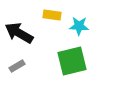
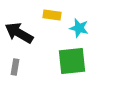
cyan star: moved 2 px down; rotated 12 degrees clockwise
green square: rotated 8 degrees clockwise
gray rectangle: moved 2 px left, 1 px down; rotated 49 degrees counterclockwise
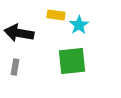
yellow rectangle: moved 4 px right
cyan star: moved 3 px up; rotated 24 degrees clockwise
black arrow: rotated 20 degrees counterclockwise
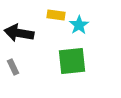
gray rectangle: moved 2 px left; rotated 35 degrees counterclockwise
